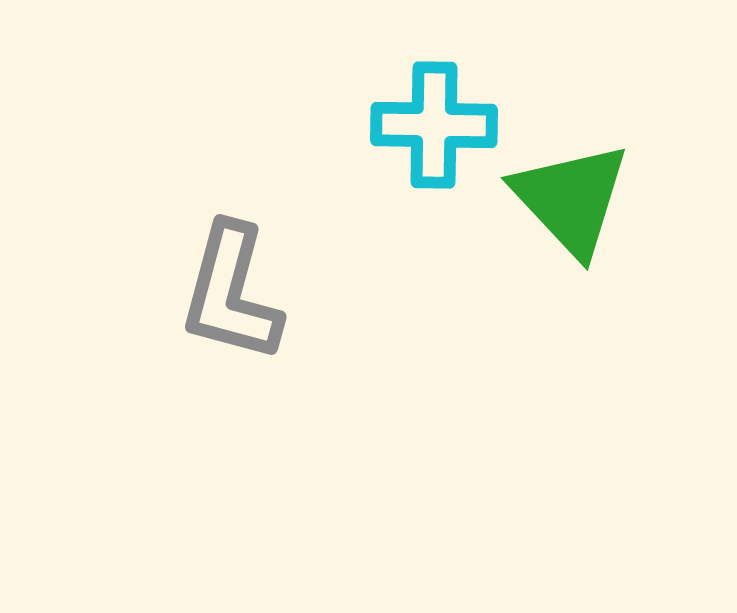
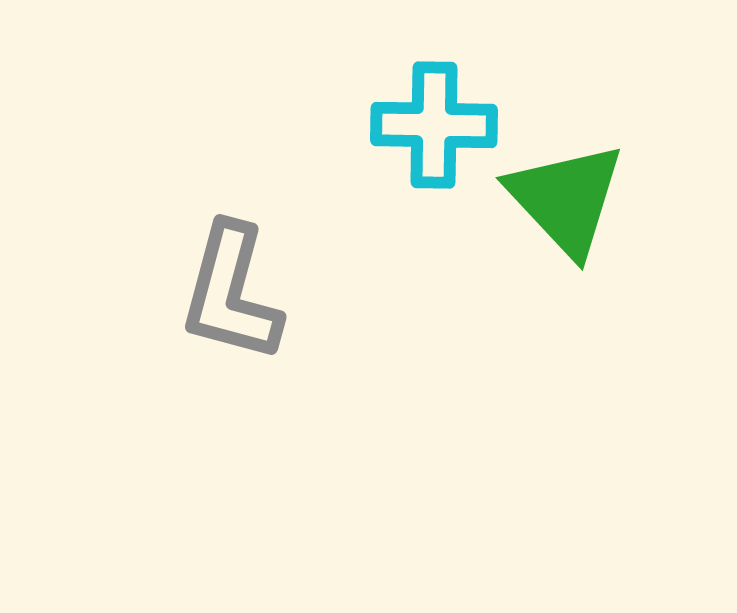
green triangle: moved 5 px left
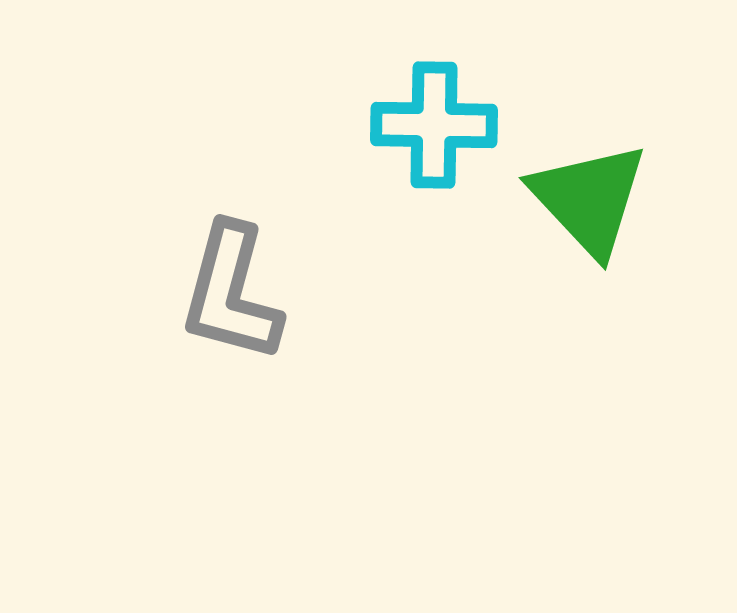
green triangle: moved 23 px right
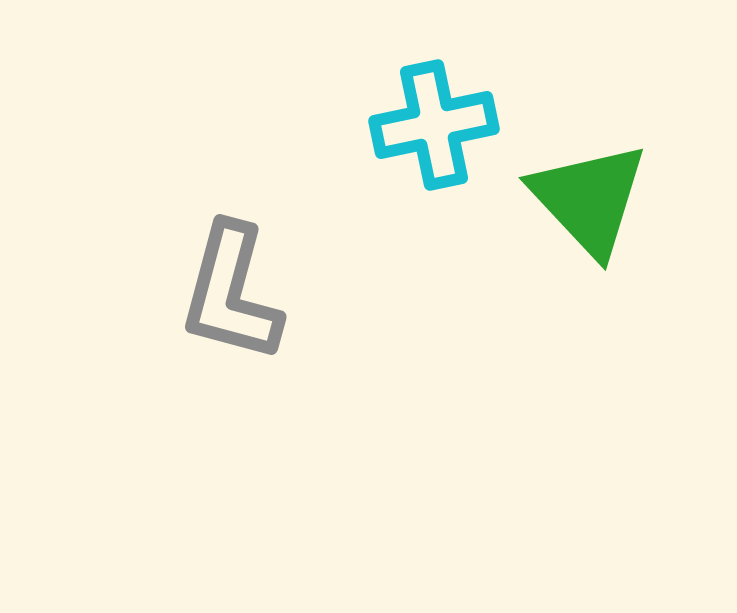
cyan cross: rotated 13 degrees counterclockwise
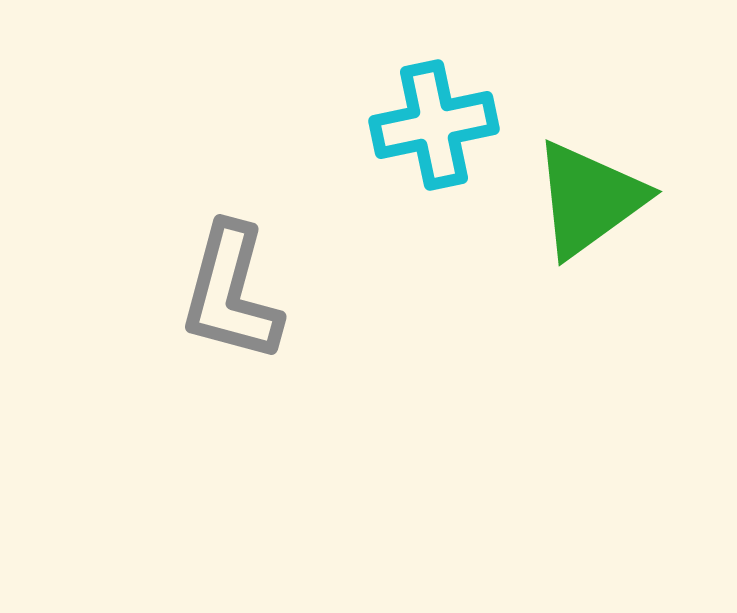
green triangle: rotated 37 degrees clockwise
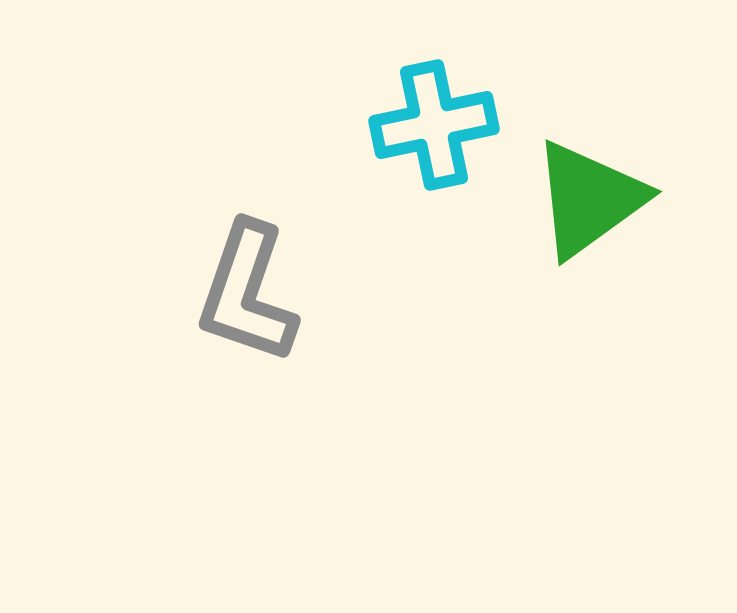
gray L-shape: moved 16 px right; rotated 4 degrees clockwise
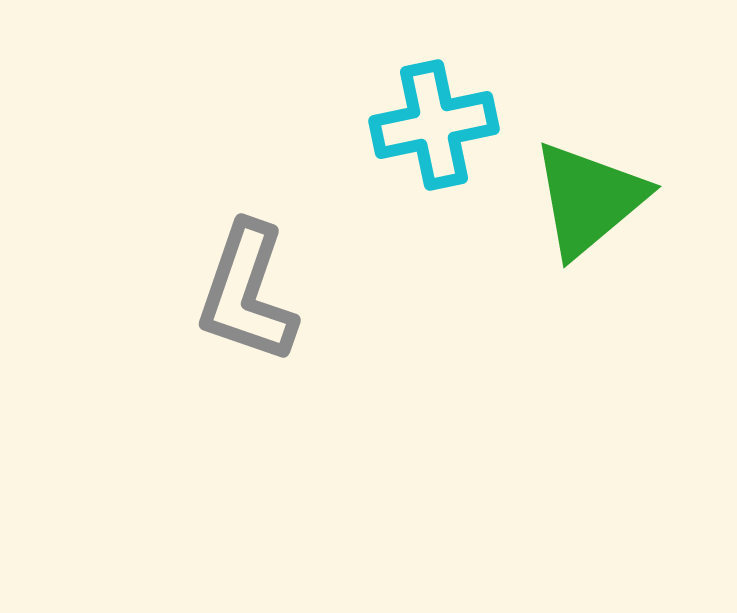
green triangle: rotated 4 degrees counterclockwise
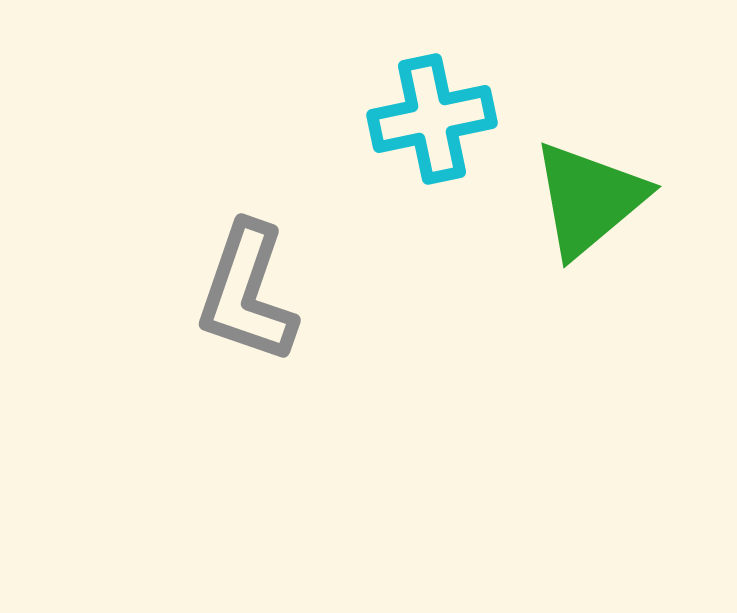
cyan cross: moved 2 px left, 6 px up
